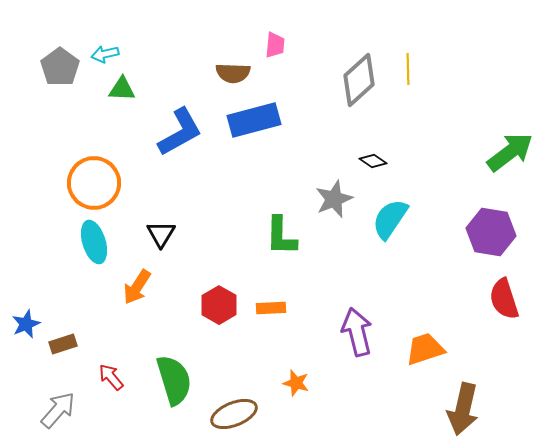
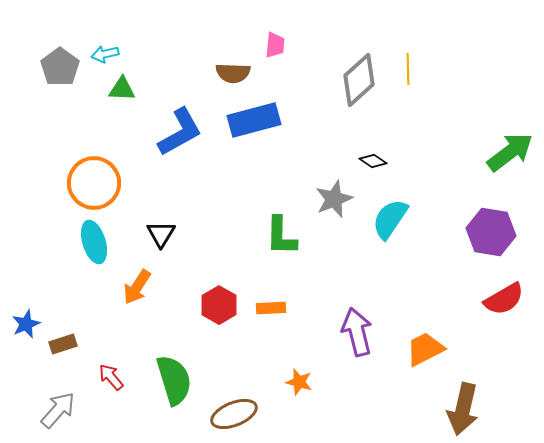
red semicircle: rotated 102 degrees counterclockwise
orange trapezoid: rotated 9 degrees counterclockwise
orange star: moved 3 px right, 1 px up
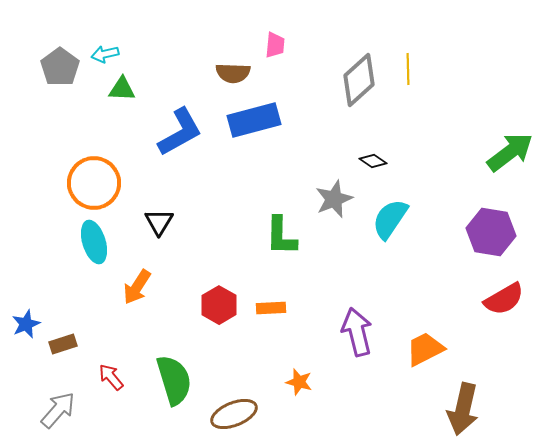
black triangle: moved 2 px left, 12 px up
